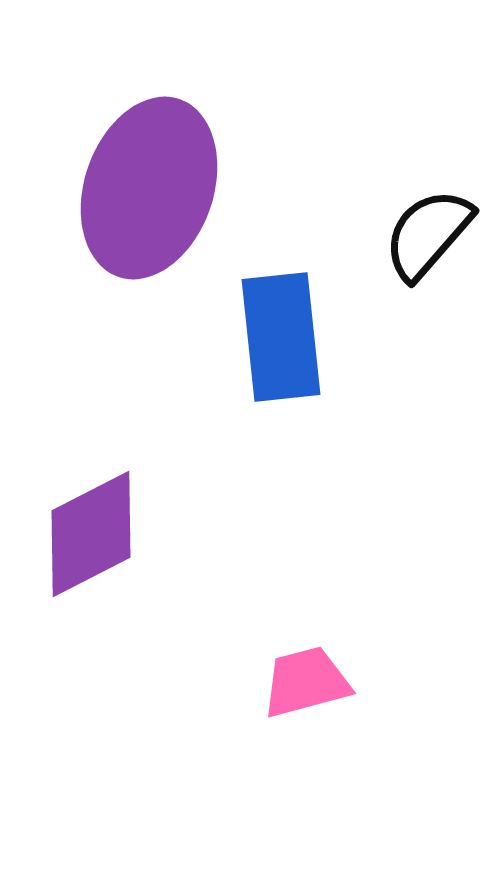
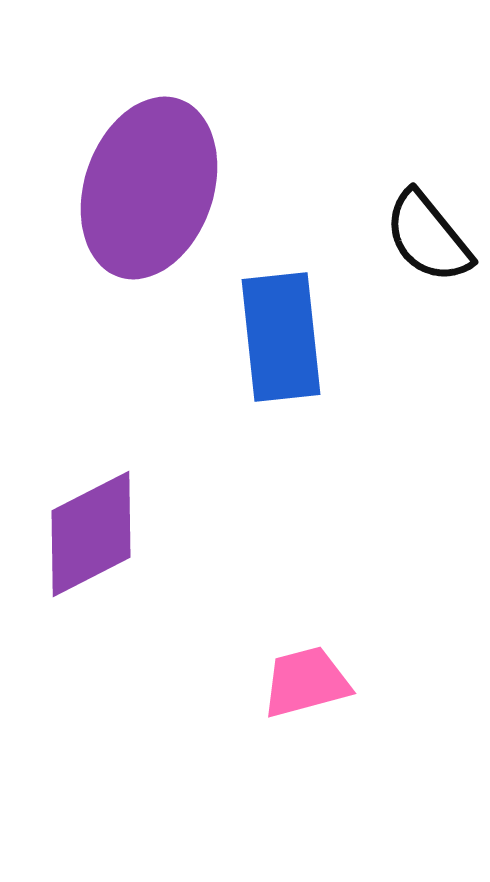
black semicircle: moved 3 px down; rotated 80 degrees counterclockwise
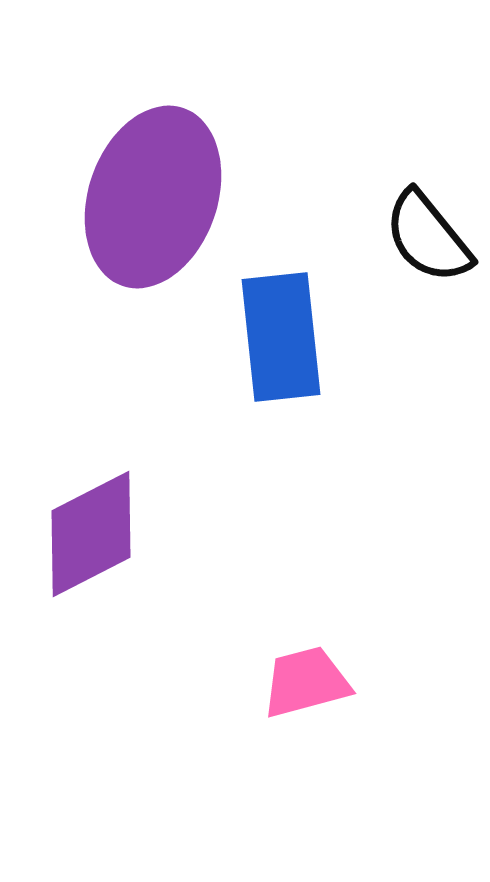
purple ellipse: moved 4 px right, 9 px down
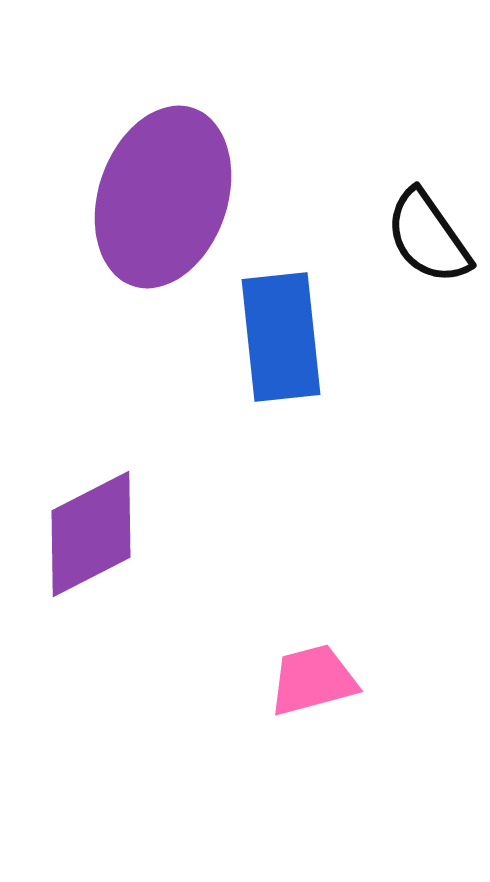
purple ellipse: moved 10 px right
black semicircle: rotated 4 degrees clockwise
pink trapezoid: moved 7 px right, 2 px up
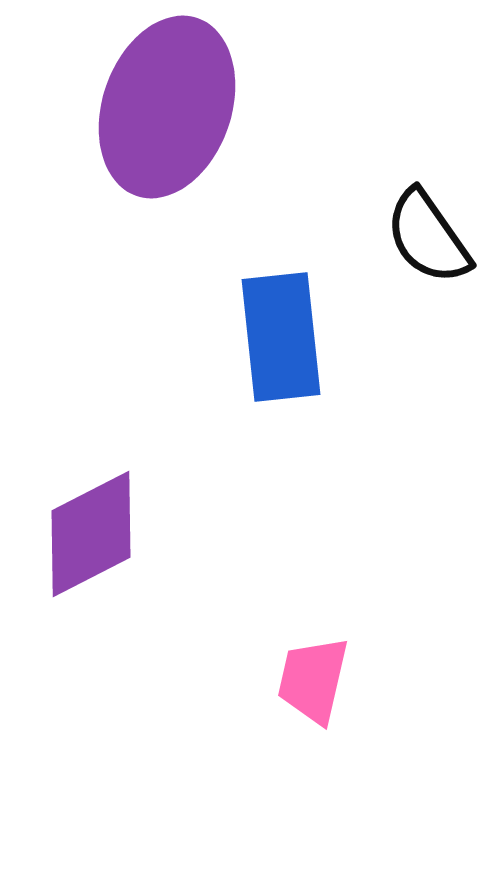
purple ellipse: moved 4 px right, 90 px up
pink trapezoid: rotated 62 degrees counterclockwise
